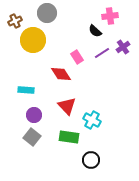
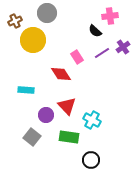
purple circle: moved 12 px right
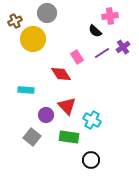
yellow circle: moved 1 px up
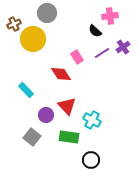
brown cross: moved 1 px left, 3 px down
cyan rectangle: rotated 42 degrees clockwise
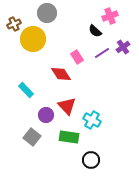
pink cross: rotated 14 degrees counterclockwise
